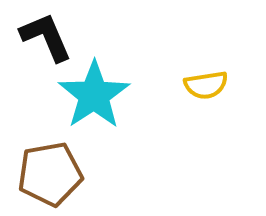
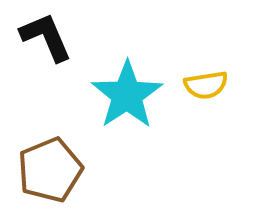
cyan star: moved 33 px right
brown pentagon: moved 4 px up; rotated 12 degrees counterclockwise
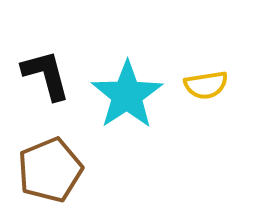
black L-shape: moved 38 px down; rotated 8 degrees clockwise
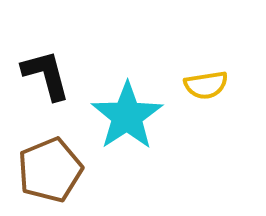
cyan star: moved 21 px down
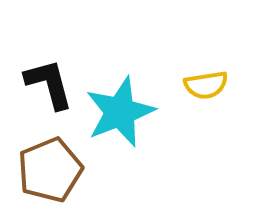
black L-shape: moved 3 px right, 9 px down
cyan star: moved 7 px left, 4 px up; rotated 12 degrees clockwise
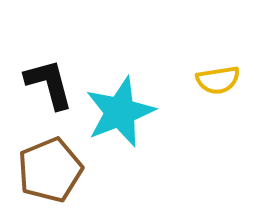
yellow semicircle: moved 12 px right, 5 px up
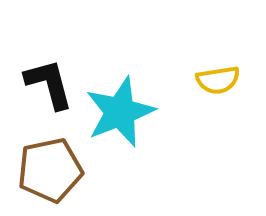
brown pentagon: rotated 10 degrees clockwise
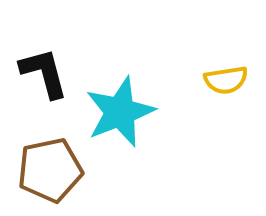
yellow semicircle: moved 8 px right
black L-shape: moved 5 px left, 11 px up
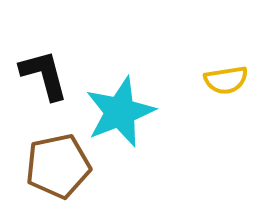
black L-shape: moved 2 px down
brown pentagon: moved 8 px right, 4 px up
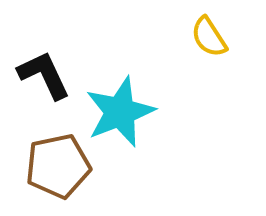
black L-shape: rotated 10 degrees counterclockwise
yellow semicircle: moved 17 px left, 43 px up; rotated 66 degrees clockwise
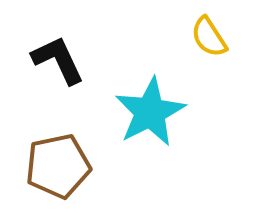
black L-shape: moved 14 px right, 15 px up
cyan star: moved 30 px right; rotated 6 degrees counterclockwise
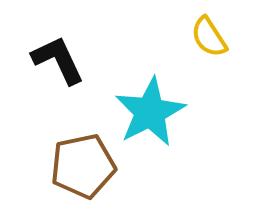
brown pentagon: moved 25 px right
